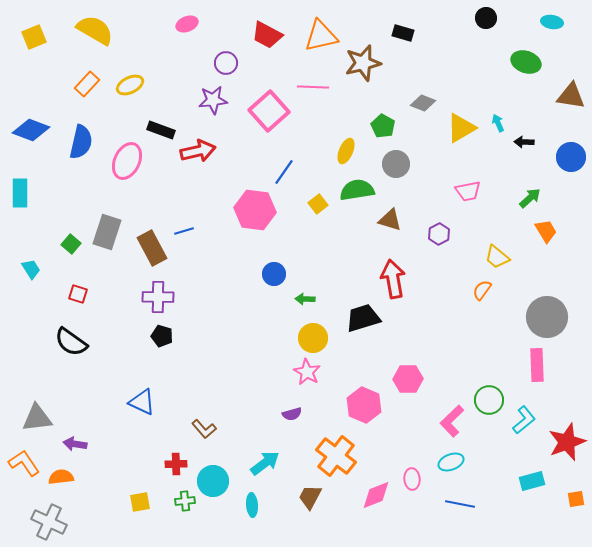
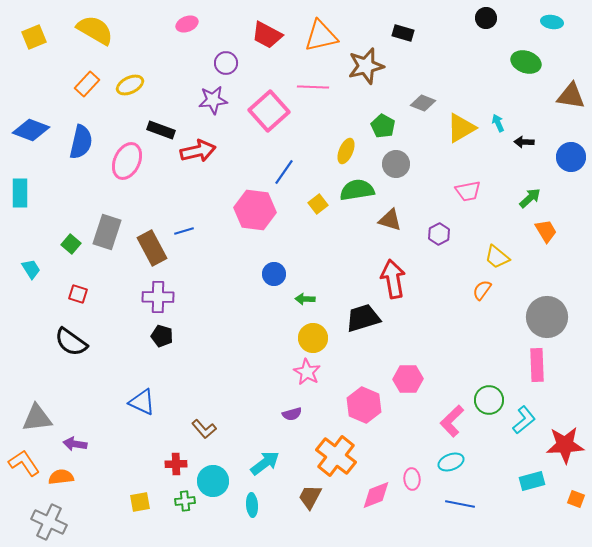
brown star at (363, 63): moved 3 px right, 3 px down
red star at (567, 442): moved 2 px left, 3 px down; rotated 18 degrees clockwise
orange square at (576, 499): rotated 30 degrees clockwise
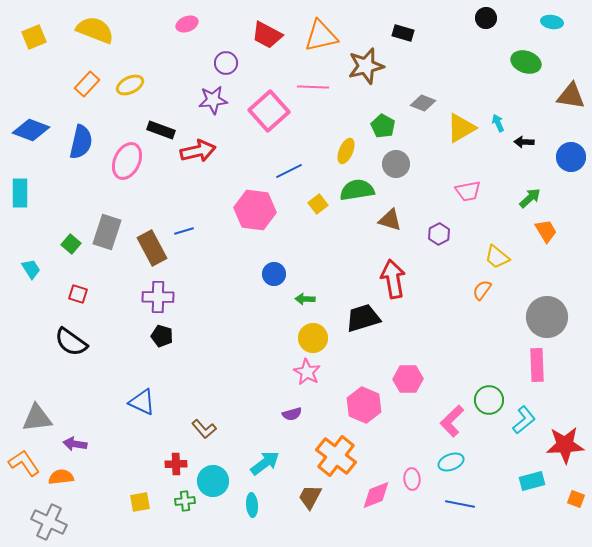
yellow semicircle at (95, 30): rotated 9 degrees counterclockwise
blue line at (284, 172): moved 5 px right, 1 px up; rotated 28 degrees clockwise
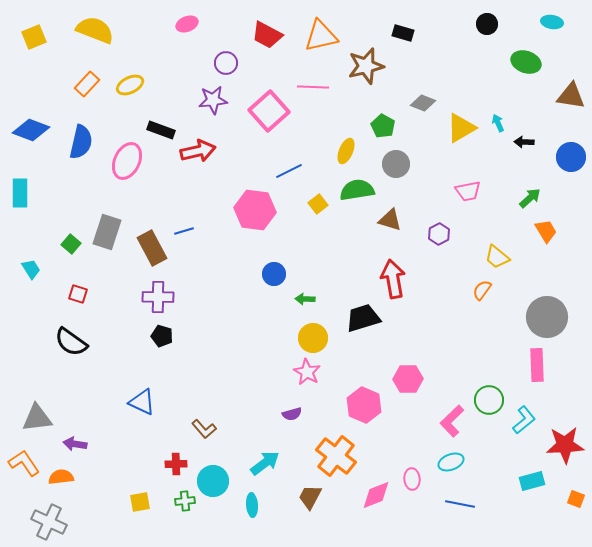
black circle at (486, 18): moved 1 px right, 6 px down
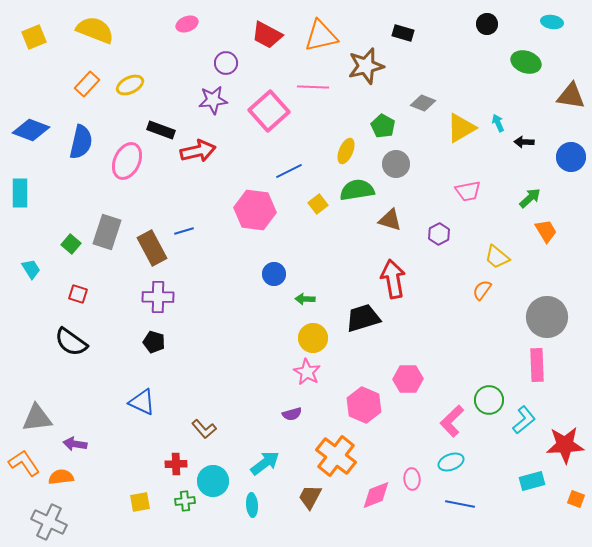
black pentagon at (162, 336): moved 8 px left, 6 px down
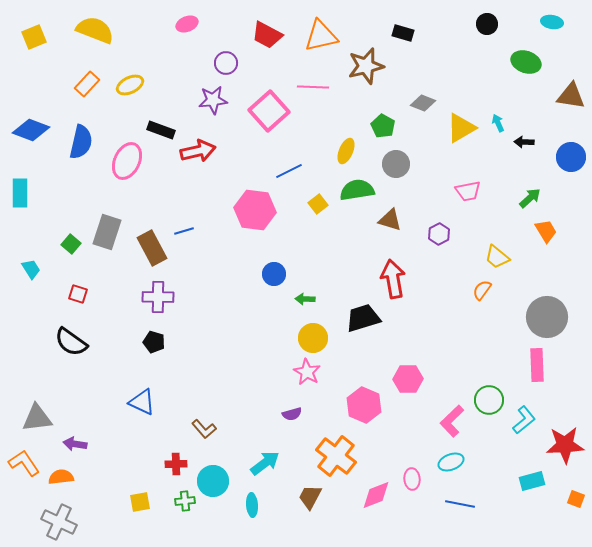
gray cross at (49, 522): moved 10 px right
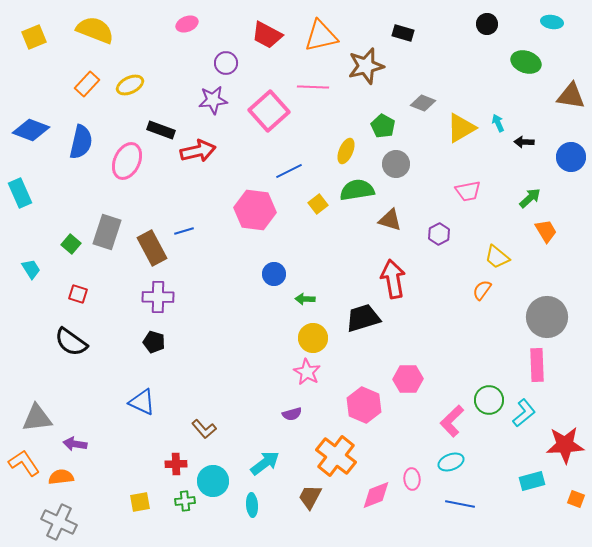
cyan rectangle at (20, 193): rotated 24 degrees counterclockwise
cyan L-shape at (524, 420): moved 7 px up
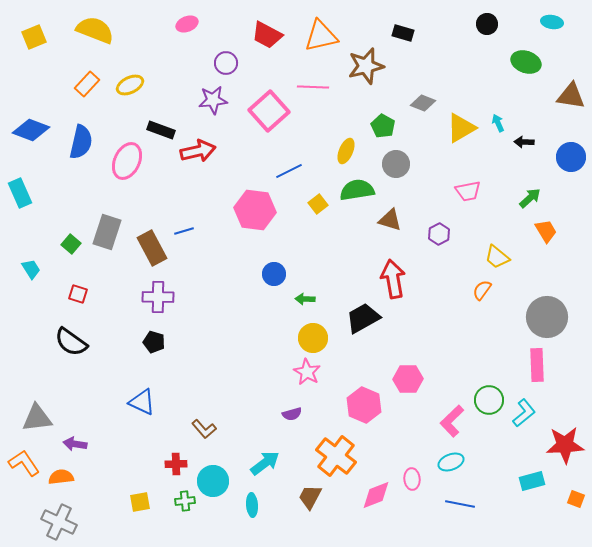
black trapezoid at (363, 318): rotated 12 degrees counterclockwise
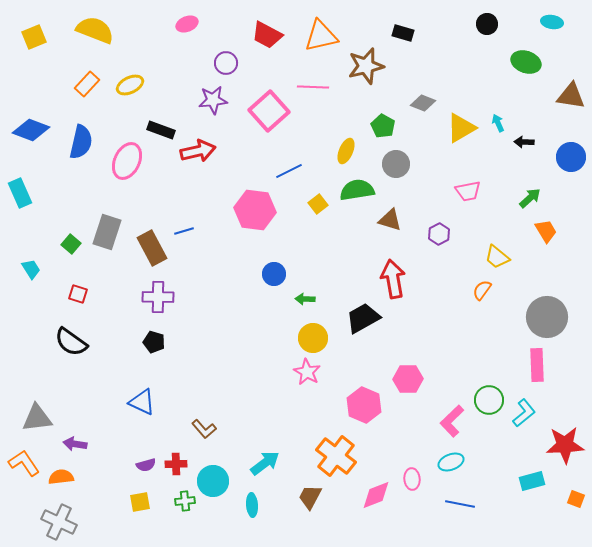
purple semicircle at (292, 414): moved 146 px left, 51 px down
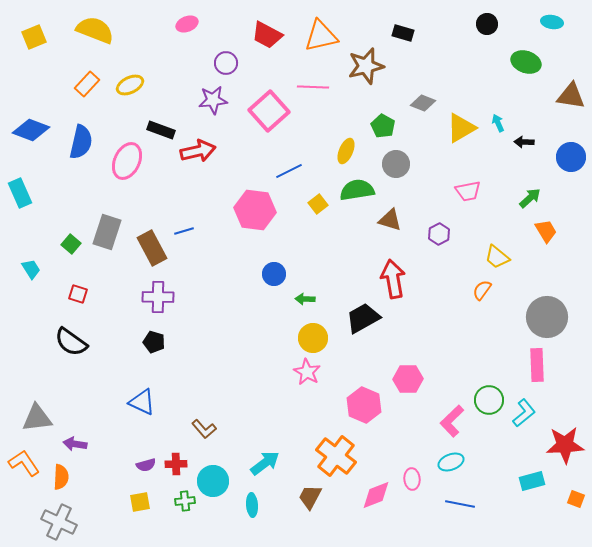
orange semicircle at (61, 477): rotated 100 degrees clockwise
